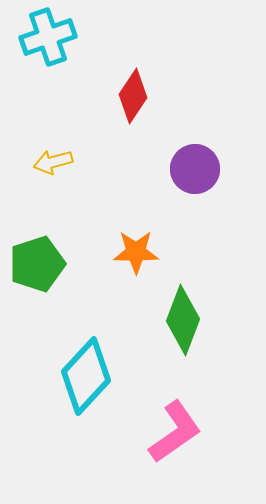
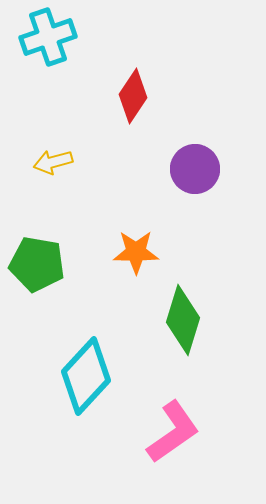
green pentagon: rotated 28 degrees clockwise
green diamond: rotated 4 degrees counterclockwise
pink L-shape: moved 2 px left
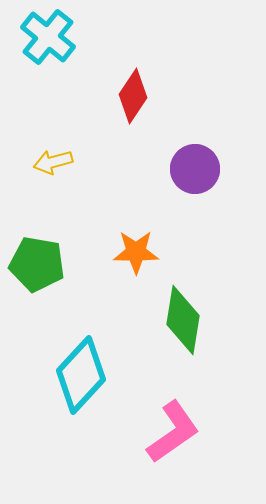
cyan cross: rotated 32 degrees counterclockwise
green diamond: rotated 8 degrees counterclockwise
cyan diamond: moved 5 px left, 1 px up
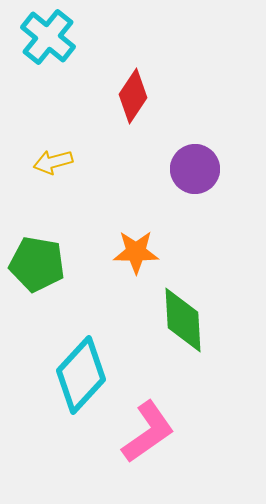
green diamond: rotated 12 degrees counterclockwise
pink L-shape: moved 25 px left
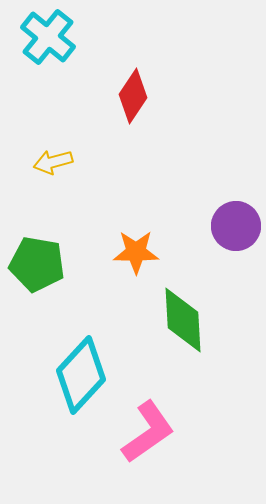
purple circle: moved 41 px right, 57 px down
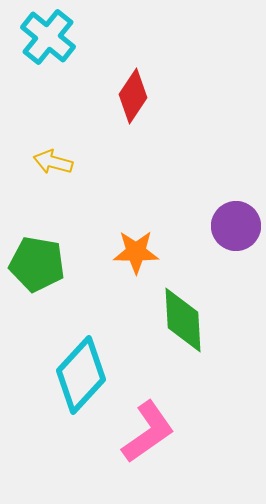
yellow arrow: rotated 30 degrees clockwise
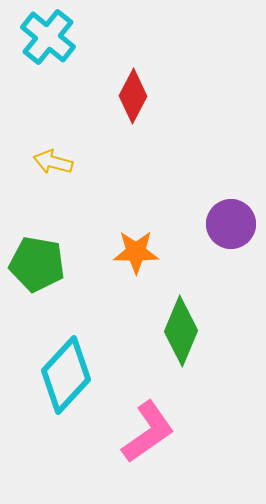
red diamond: rotated 6 degrees counterclockwise
purple circle: moved 5 px left, 2 px up
green diamond: moved 2 px left, 11 px down; rotated 26 degrees clockwise
cyan diamond: moved 15 px left
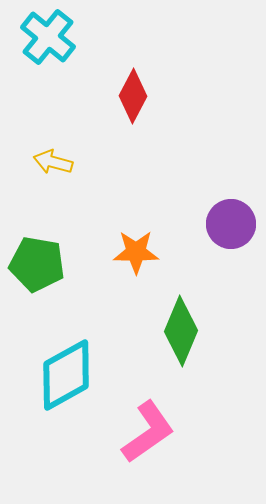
cyan diamond: rotated 18 degrees clockwise
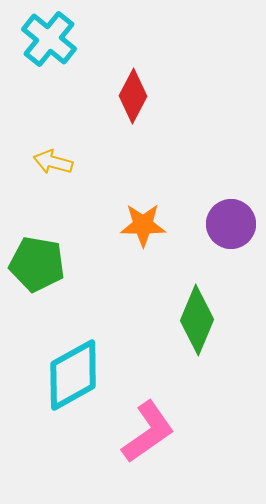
cyan cross: moved 1 px right, 2 px down
orange star: moved 7 px right, 27 px up
green diamond: moved 16 px right, 11 px up
cyan diamond: moved 7 px right
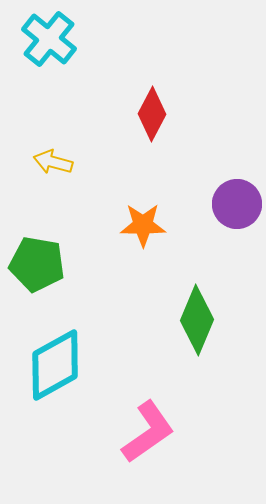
red diamond: moved 19 px right, 18 px down
purple circle: moved 6 px right, 20 px up
cyan diamond: moved 18 px left, 10 px up
